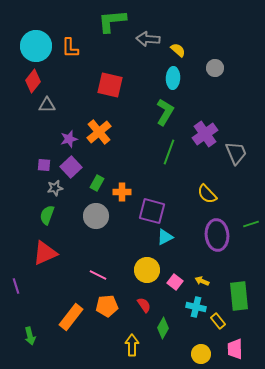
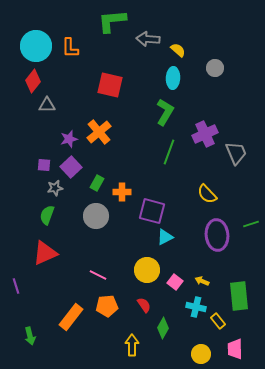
purple cross at (205, 134): rotated 10 degrees clockwise
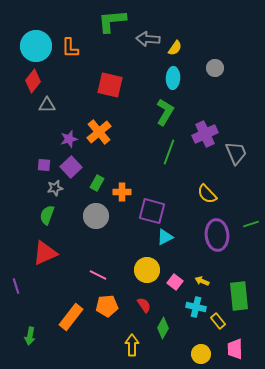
yellow semicircle at (178, 50): moved 3 px left, 2 px up; rotated 84 degrees clockwise
green arrow at (30, 336): rotated 24 degrees clockwise
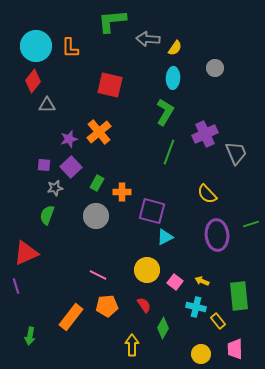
red triangle at (45, 253): moved 19 px left
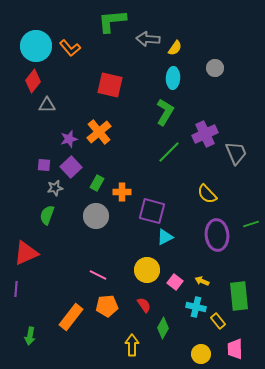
orange L-shape at (70, 48): rotated 40 degrees counterclockwise
green line at (169, 152): rotated 25 degrees clockwise
purple line at (16, 286): moved 3 px down; rotated 21 degrees clockwise
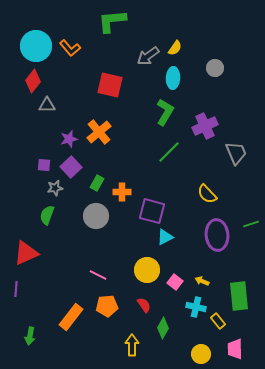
gray arrow at (148, 39): moved 17 px down; rotated 40 degrees counterclockwise
purple cross at (205, 134): moved 8 px up
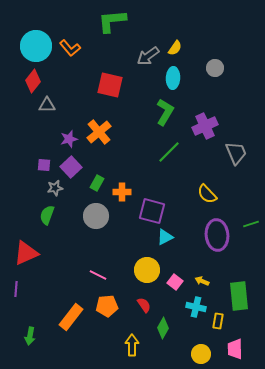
yellow rectangle at (218, 321): rotated 49 degrees clockwise
